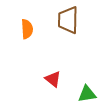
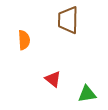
orange semicircle: moved 3 px left, 11 px down
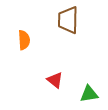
red triangle: moved 2 px right, 1 px down
green triangle: moved 2 px right
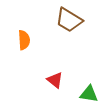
brown trapezoid: moved 1 px right; rotated 60 degrees counterclockwise
green triangle: rotated 18 degrees clockwise
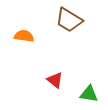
orange semicircle: moved 4 px up; rotated 78 degrees counterclockwise
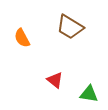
brown trapezoid: moved 1 px right, 7 px down
orange semicircle: moved 2 px left, 2 px down; rotated 126 degrees counterclockwise
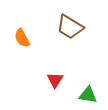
red triangle: rotated 24 degrees clockwise
green triangle: moved 1 px left, 1 px down
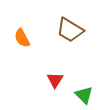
brown trapezoid: moved 3 px down
green triangle: moved 4 px left; rotated 36 degrees clockwise
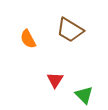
orange semicircle: moved 6 px right, 1 px down
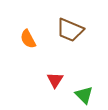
brown trapezoid: rotated 8 degrees counterclockwise
